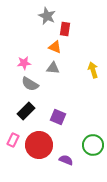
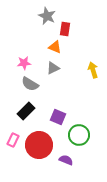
gray triangle: rotated 32 degrees counterclockwise
green circle: moved 14 px left, 10 px up
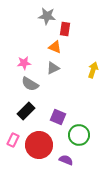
gray star: rotated 18 degrees counterclockwise
yellow arrow: rotated 35 degrees clockwise
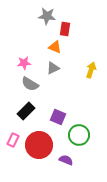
yellow arrow: moved 2 px left
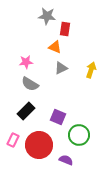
pink star: moved 2 px right, 1 px up
gray triangle: moved 8 px right
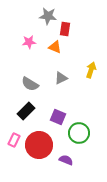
gray star: moved 1 px right
pink star: moved 3 px right, 20 px up
gray triangle: moved 10 px down
green circle: moved 2 px up
pink rectangle: moved 1 px right
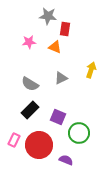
black rectangle: moved 4 px right, 1 px up
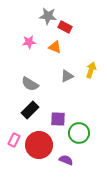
red rectangle: moved 2 px up; rotated 72 degrees counterclockwise
gray triangle: moved 6 px right, 2 px up
purple square: moved 2 px down; rotated 21 degrees counterclockwise
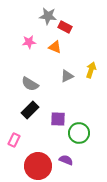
red circle: moved 1 px left, 21 px down
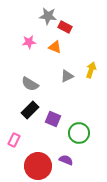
purple square: moved 5 px left; rotated 21 degrees clockwise
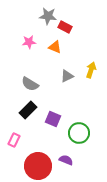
black rectangle: moved 2 px left
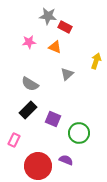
yellow arrow: moved 5 px right, 9 px up
gray triangle: moved 2 px up; rotated 16 degrees counterclockwise
